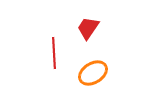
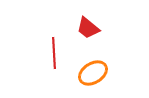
red trapezoid: rotated 85 degrees counterclockwise
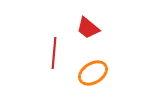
red line: rotated 8 degrees clockwise
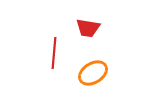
red trapezoid: rotated 30 degrees counterclockwise
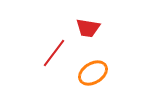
red line: rotated 32 degrees clockwise
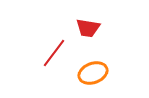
orange ellipse: rotated 12 degrees clockwise
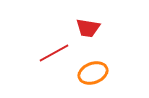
red line: rotated 24 degrees clockwise
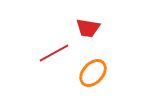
orange ellipse: rotated 28 degrees counterclockwise
